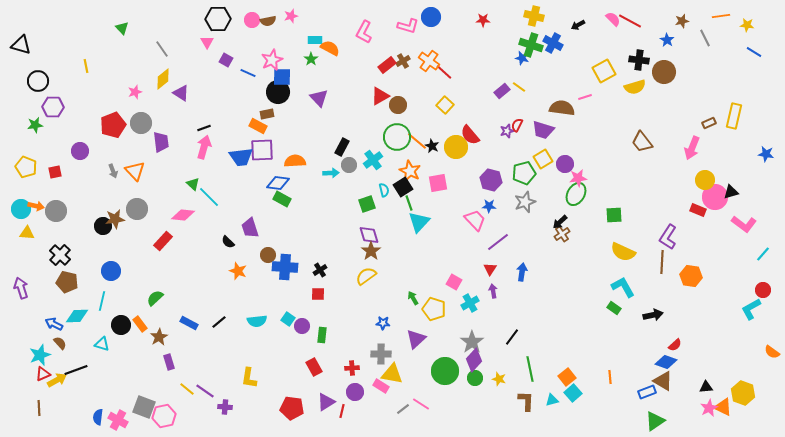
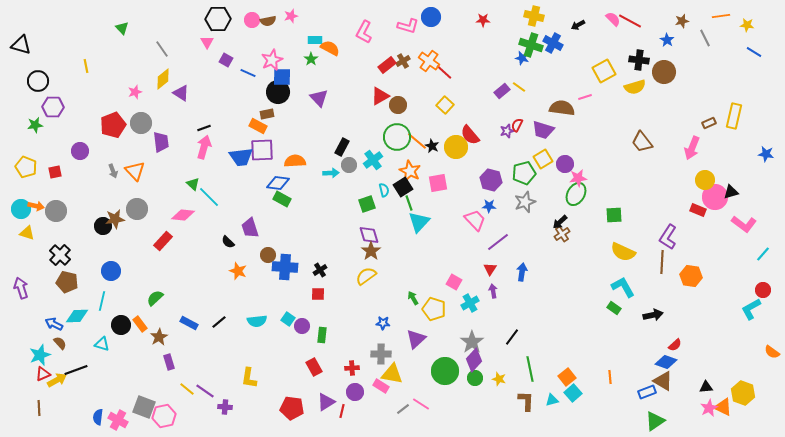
yellow triangle at (27, 233): rotated 14 degrees clockwise
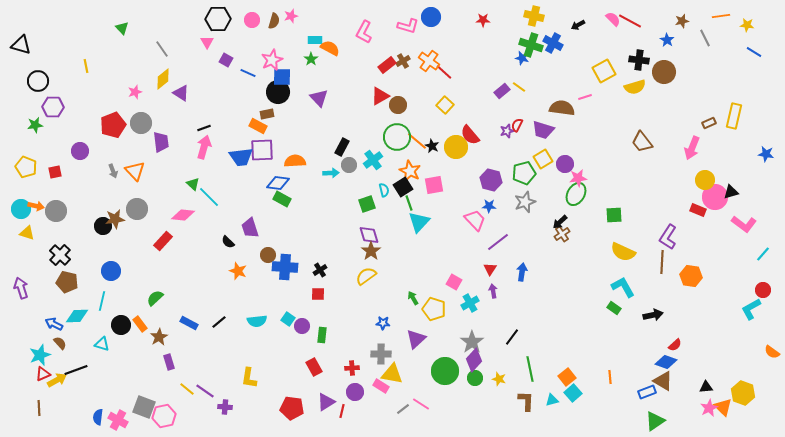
brown semicircle at (268, 21): moved 6 px right; rotated 63 degrees counterclockwise
pink square at (438, 183): moved 4 px left, 2 px down
orange triangle at (723, 407): rotated 18 degrees clockwise
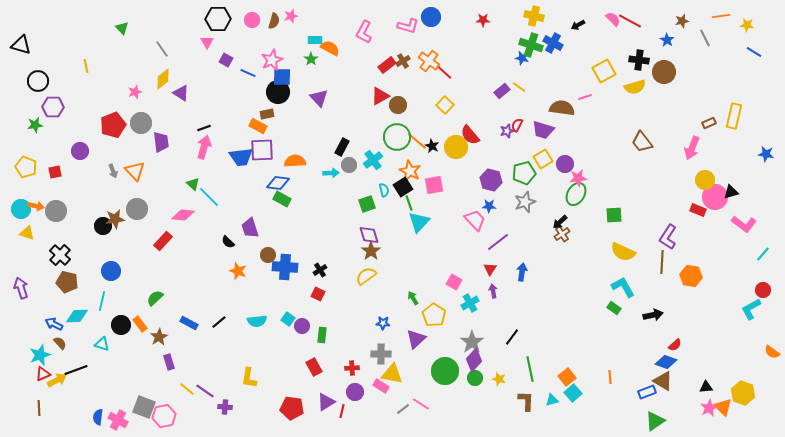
red square at (318, 294): rotated 24 degrees clockwise
yellow pentagon at (434, 309): moved 6 px down; rotated 15 degrees clockwise
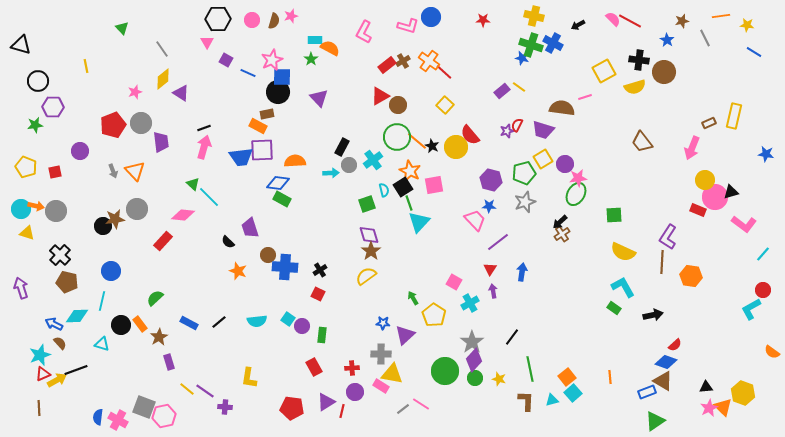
purple triangle at (416, 339): moved 11 px left, 4 px up
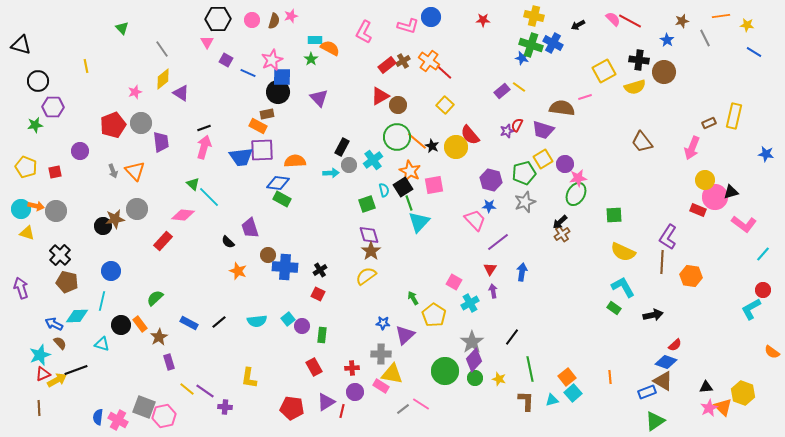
cyan square at (288, 319): rotated 16 degrees clockwise
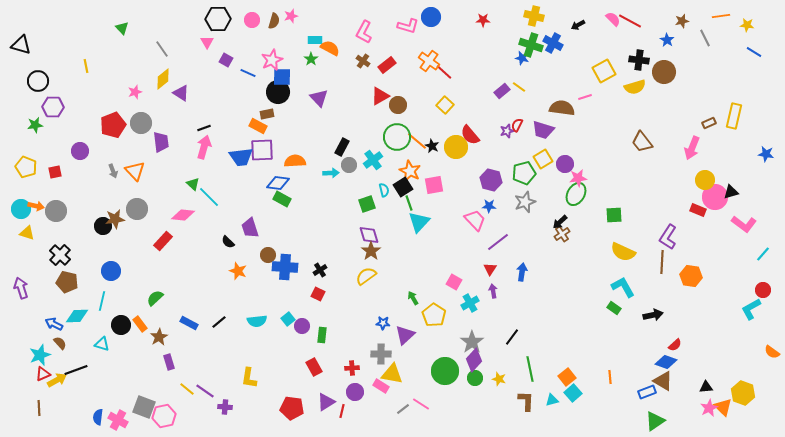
brown cross at (403, 61): moved 40 px left; rotated 24 degrees counterclockwise
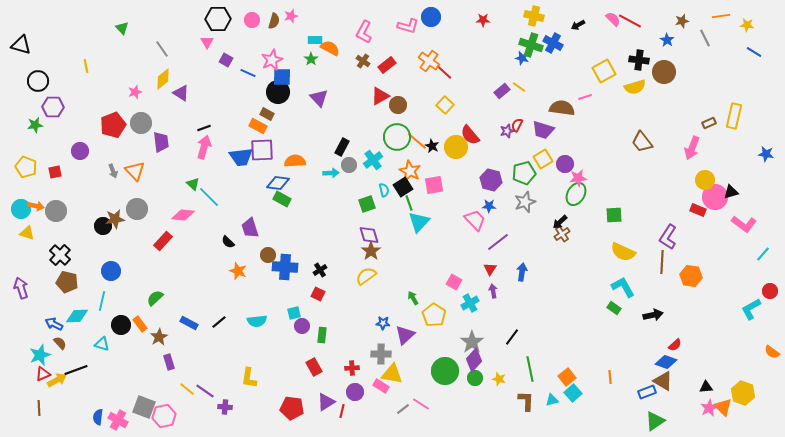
brown rectangle at (267, 114): rotated 40 degrees clockwise
red circle at (763, 290): moved 7 px right, 1 px down
cyan square at (288, 319): moved 6 px right, 6 px up; rotated 24 degrees clockwise
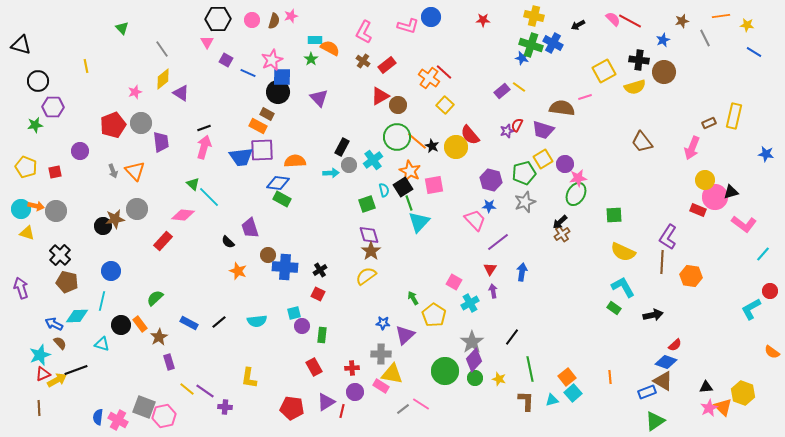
blue star at (667, 40): moved 4 px left; rotated 16 degrees clockwise
orange cross at (429, 61): moved 17 px down
